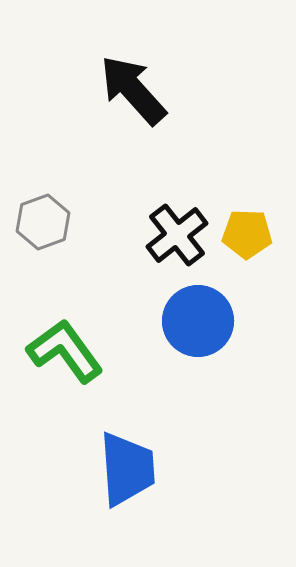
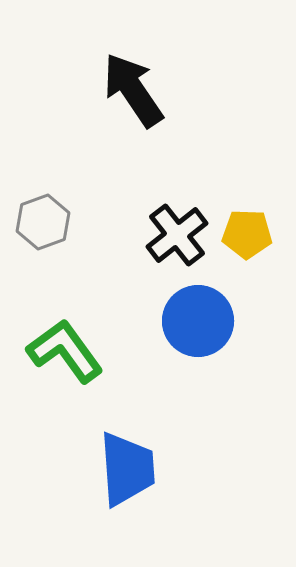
black arrow: rotated 8 degrees clockwise
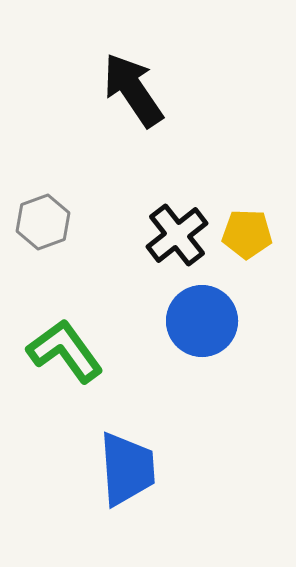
blue circle: moved 4 px right
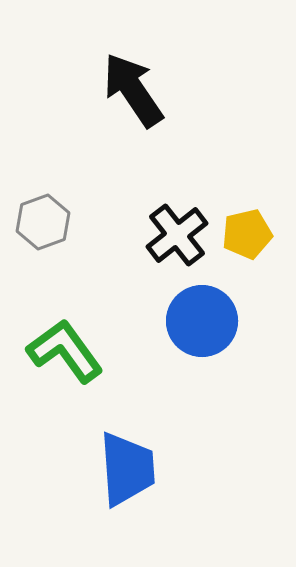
yellow pentagon: rotated 15 degrees counterclockwise
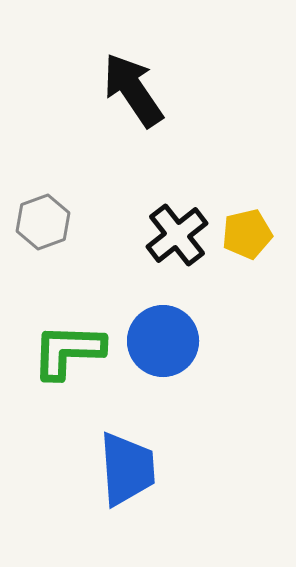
blue circle: moved 39 px left, 20 px down
green L-shape: moved 3 px right; rotated 52 degrees counterclockwise
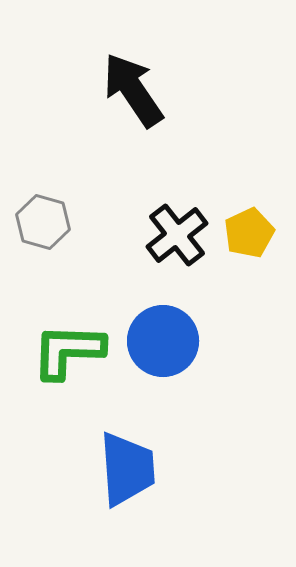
gray hexagon: rotated 24 degrees counterclockwise
yellow pentagon: moved 2 px right, 1 px up; rotated 12 degrees counterclockwise
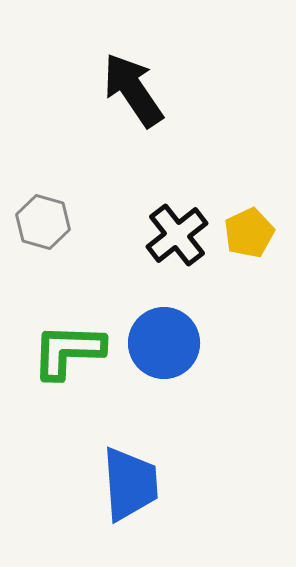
blue circle: moved 1 px right, 2 px down
blue trapezoid: moved 3 px right, 15 px down
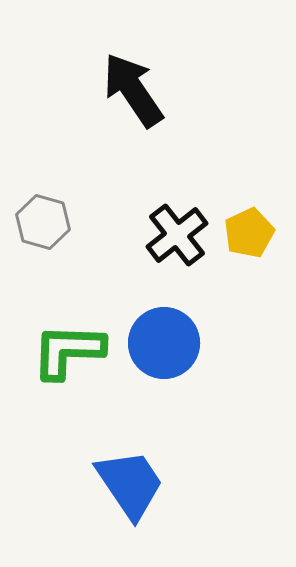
blue trapezoid: rotated 30 degrees counterclockwise
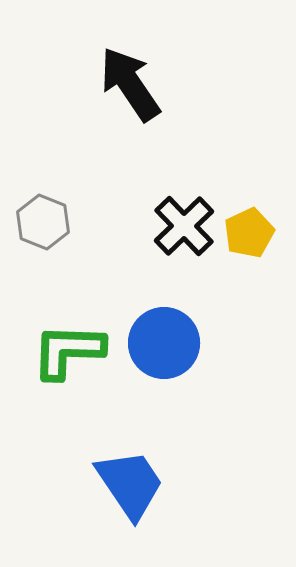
black arrow: moved 3 px left, 6 px up
gray hexagon: rotated 6 degrees clockwise
black cross: moved 7 px right, 9 px up; rotated 6 degrees counterclockwise
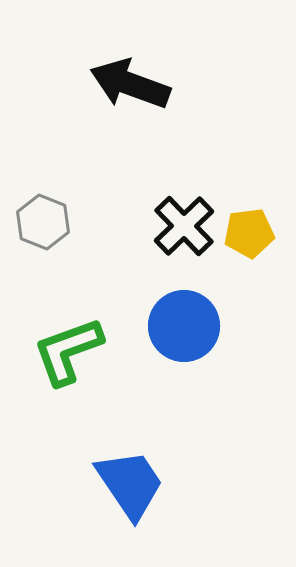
black arrow: rotated 36 degrees counterclockwise
yellow pentagon: rotated 18 degrees clockwise
blue circle: moved 20 px right, 17 px up
green L-shape: rotated 22 degrees counterclockwise
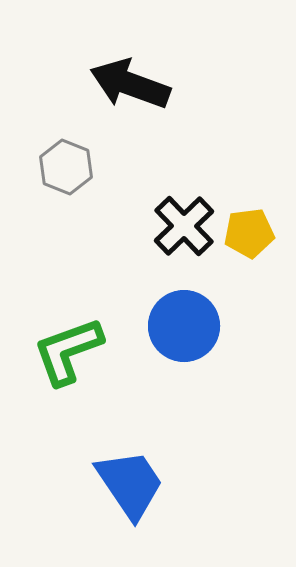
gray hexagon: moved 23 px right, 55 px up
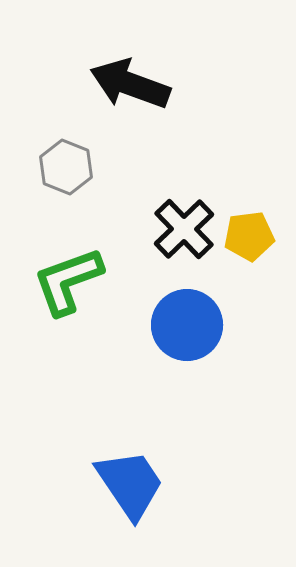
black cross: moved 3 px down
yellow pentagon: moved 3 px down
blue circle: moved 3 px right, 1 px up
green L-shape: moved 70 px up
